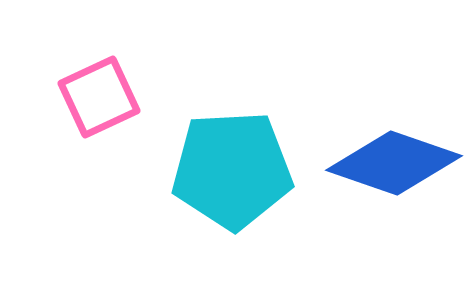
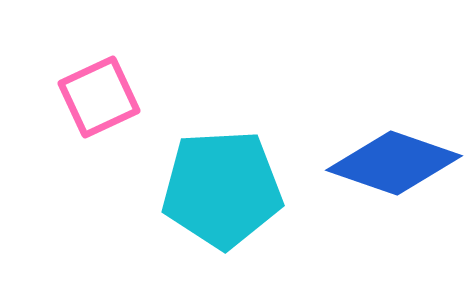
cyan pentagon: moved 10 px left, 19 px down
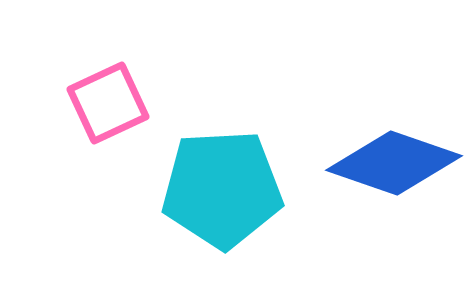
pink square: moved 9 px right, 6 px down
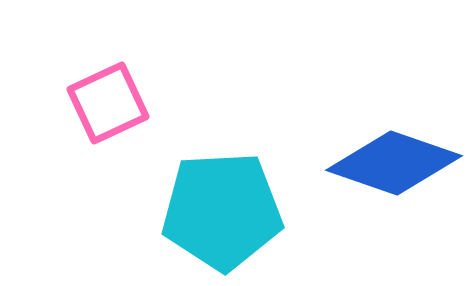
cyan pentagon: moved 22 px down
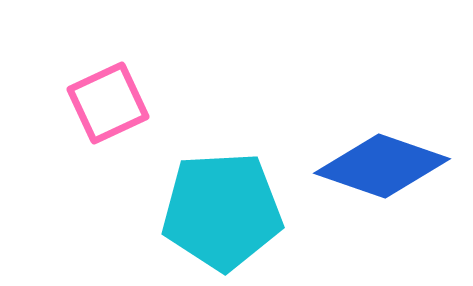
blue diamond: moved 12 px left, 3 px down
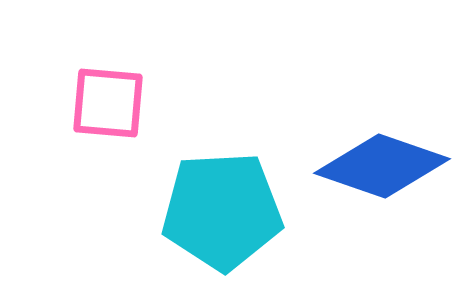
pink square: rotated 30 degrees clockwise
